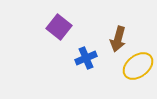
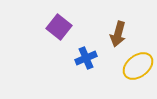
brown arrow: moved 5 px up
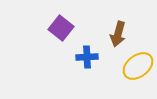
purple square: moved 2 px right, 1 px down
blue cross: moved 1 px right, 1 px up; rotated 20 degrees clockwise
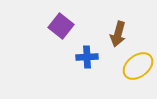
purple square: moved 2 px up
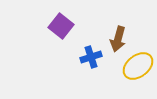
brown arrow: moved 5 px down
blue cross: moved 4 px right; rotated 15 degrees counterclockwise
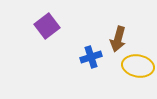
purple square: moved 14 px left; rotated 15 degrees clockwise
yellow ellipse: rotated 48 degrees clockwise
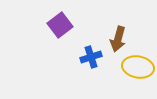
purple square: moved 13 px right, 1 px up
yellow ellipse: moved 1 px down
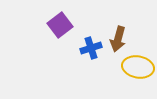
blue cross: moved 9 px up
